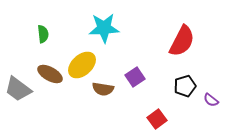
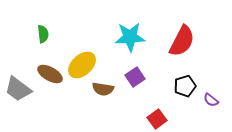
cyan star: moved 26 px right, 9 px down
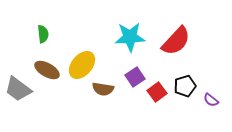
red semicircle: moved 6 px left; rotated 16 degrees clockwise
yellow ellipse: rotated 8 degrees counterclockwise
brown ellipse: moved 3 px left, 4 px up
red square: moved 27 px up
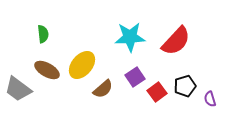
brown semicircle: rotated 50 degrees counterclockwise
purple semicircle: moved 1 px left, 1 px up; rotated 35 degrees clockwise
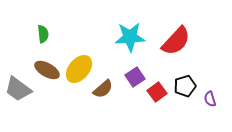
yellow ellipse: moved 3 px left, 4 px down
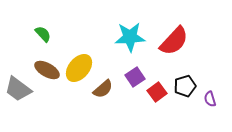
green semicircle: rotated 36 degrees counterclockwise
red semicircle: moved 2 px left
yellow ellipse: moved 1 px up
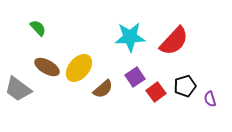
green semicircle: moved 5 px left, 6 px up
brown ellipse: moved 3 px up
red square: moved 1 px left
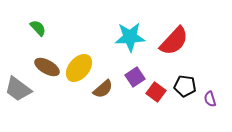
black pentagon: rotated 25 degrees clockwise
red square: rotated 18 degrees counterclockwise
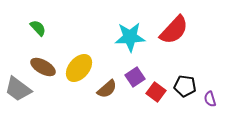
red semicircle: moved 11 px up
brown ellipse: moved 4 px left
brown semicircle: moved 4 px right
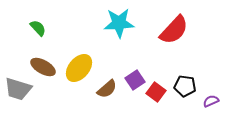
cyan star: moved 11 px left, 14 px up
purple square: moved 3 px down
gray trapezoid: rotated 20 degrees counterclockwise
purple semicircle: moved 1 px right, 2 px down; rotated 84 degrees clockwise
